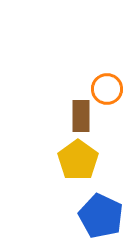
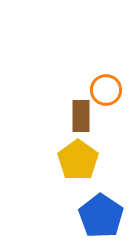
orange circle: moved 1 px left, 1 px down
blue pentagon: rotated 9 degrees clockwise
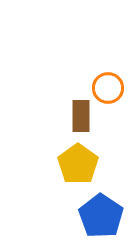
orange circle: moved 2 px right, 2 px up
yellow pentagon: moved 4 px down
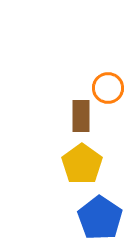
yellow pentagon: moved 4 px right
blue pentagon: moved 1 px left, 2 px down
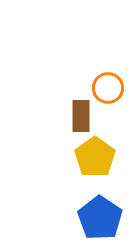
yellow pentagon: moved 13 px right, 7 px up
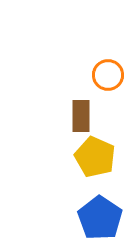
orange circle: moved 13 px up
yellow pentagon: rotated 12 degrees counterclockwise
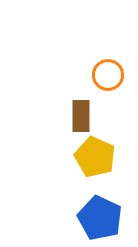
blue pentagon: rotated 9 degrees counterclockwise
